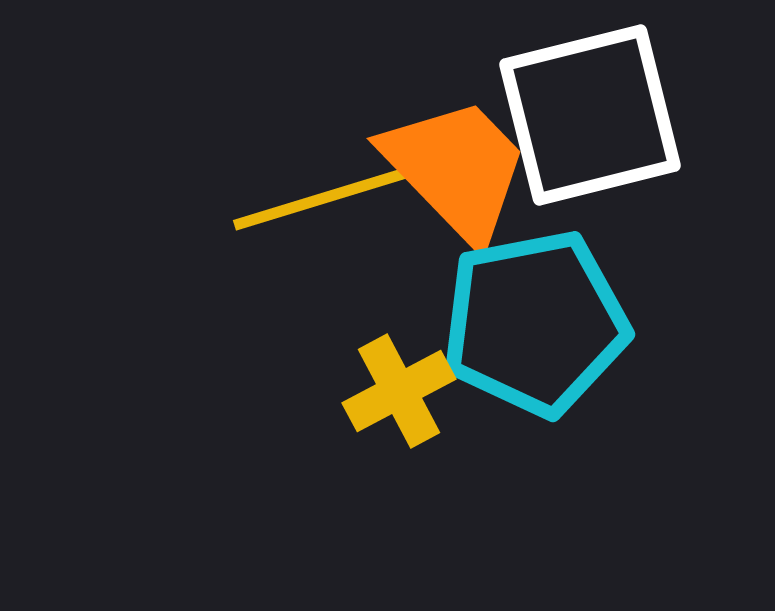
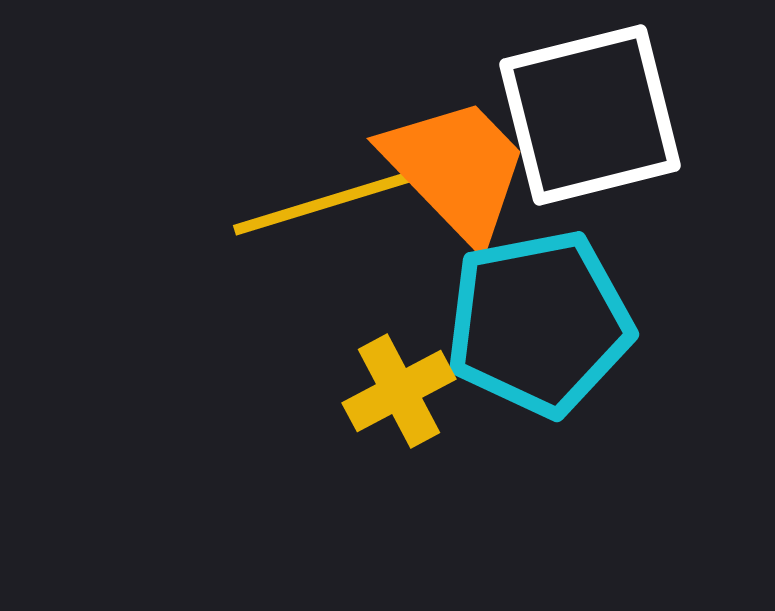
yellow line: moved 5 px down
cyan pentagon: moved 4 px right
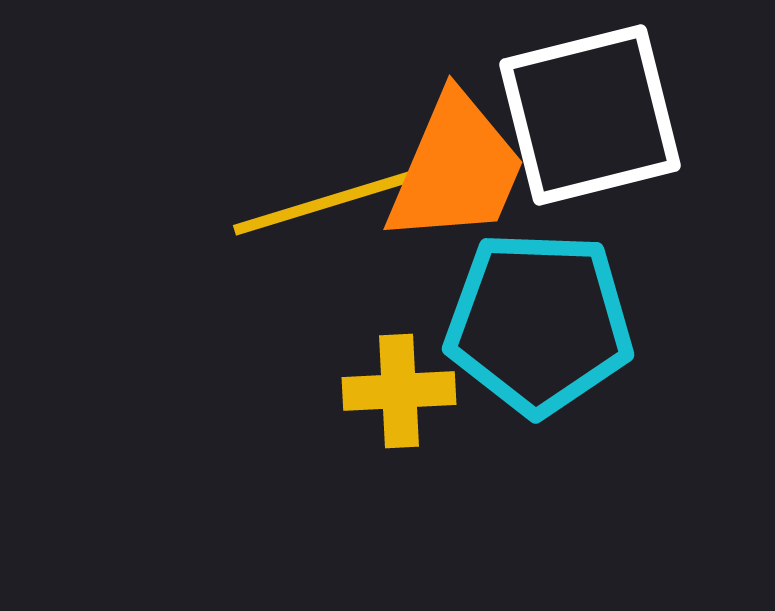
orange trapezoid: rotated 67 degrees clockwise
cyan pentagon: rotated 13 degrees clockwise
yellow cross: rotated 25 degrees clockwise
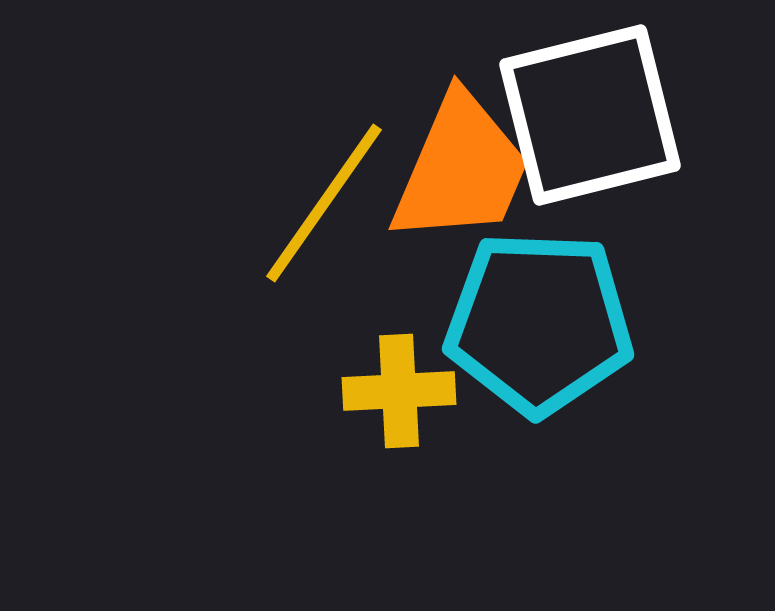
orange trapezoid: moved 5 px right
yellow line: rotated 38 degrees counterclockwise
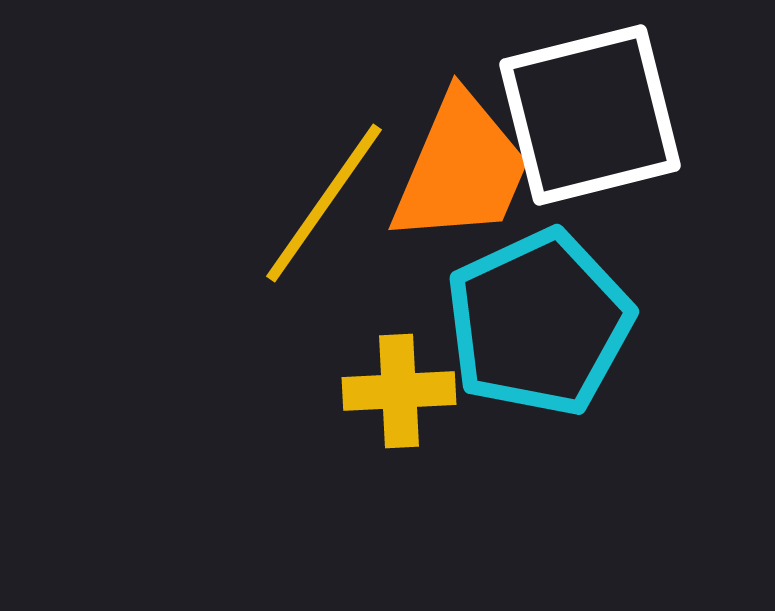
cyan pentagon: rotated 27 degrees counterclockwise
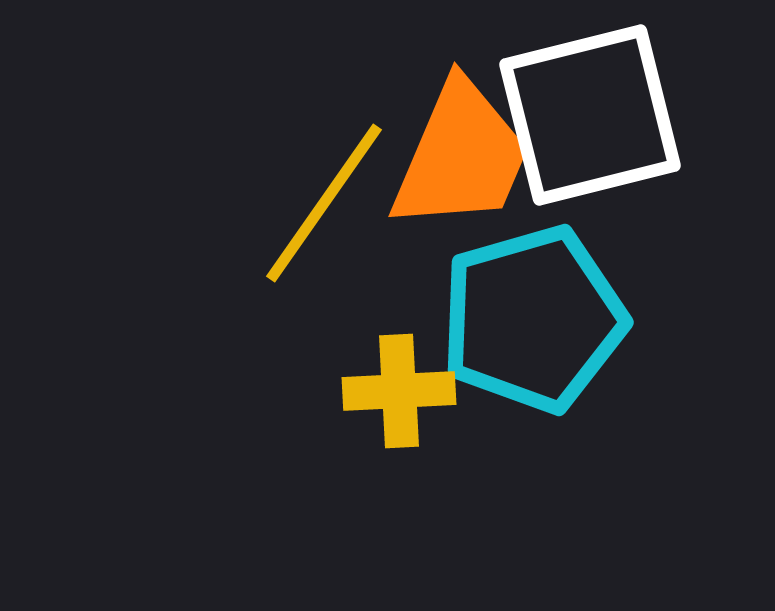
orange trapezoid: moved 13 px up
cyan pentagon: moved 6 px left, 4 px up; rotated 9 degrees clockwise
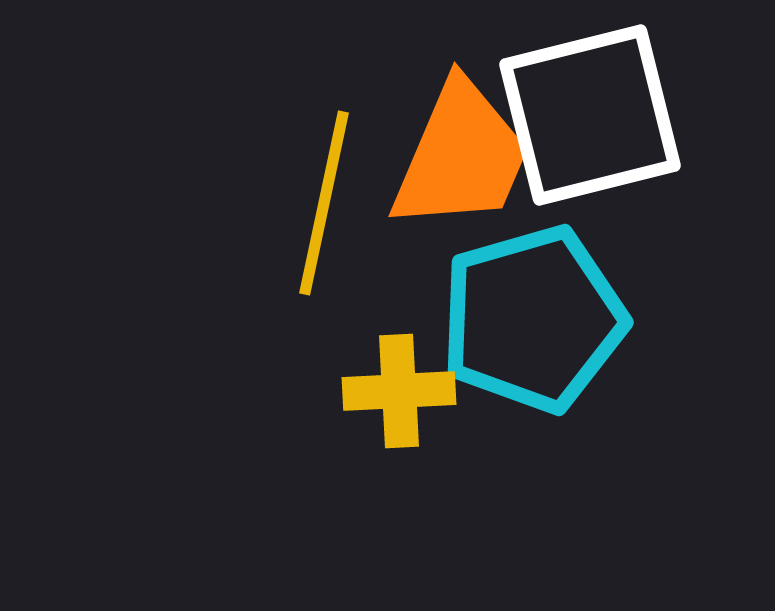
yellow line: rotated 23 degrees counterclockwise
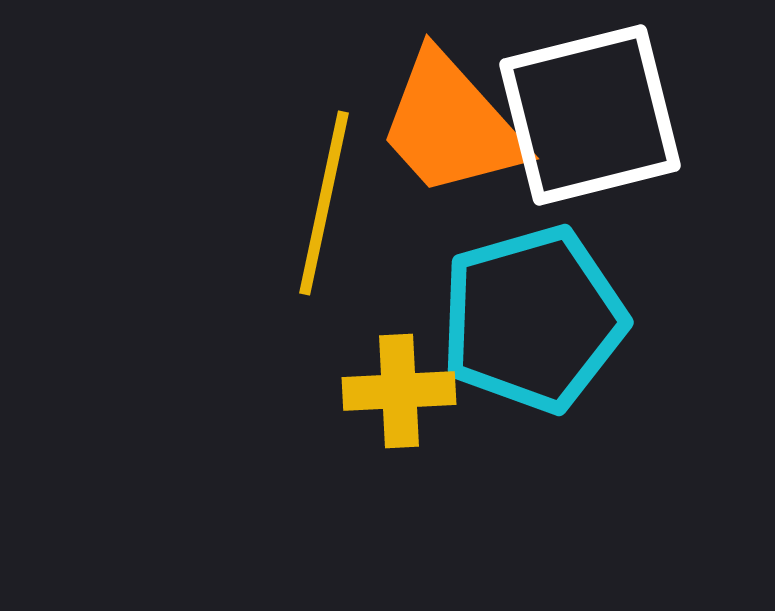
orange trapezoid: moved 10 px left, 31 px up; rotated 115 degrees clockwise
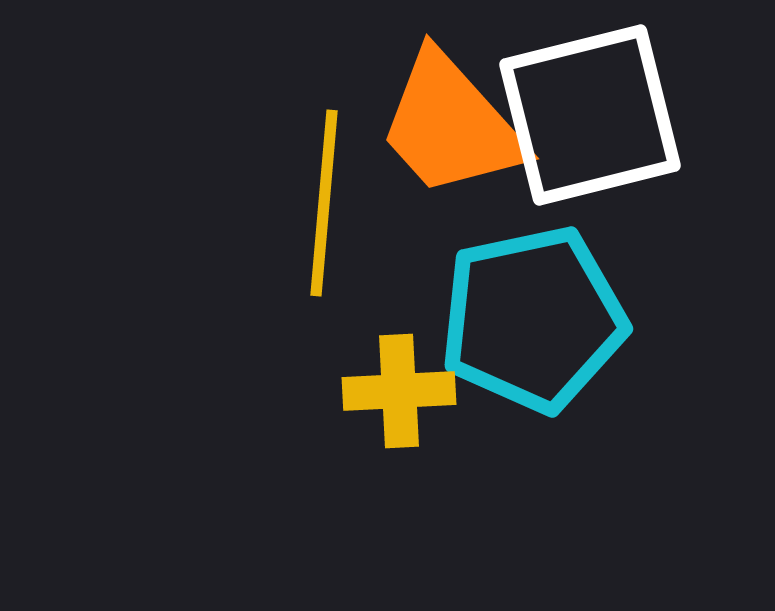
yellow line: rotated 7 degrees counterclockwise
cyan pentagon: rotated 4 degrees clockwise
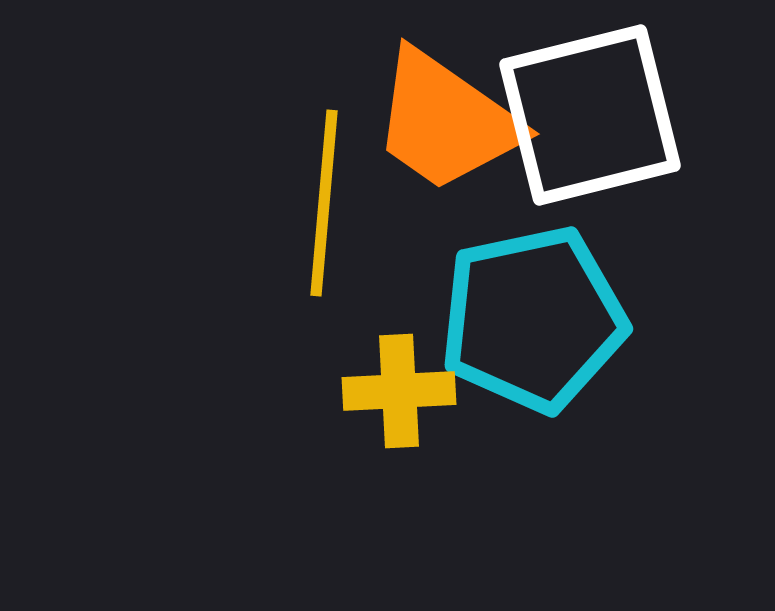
orange trapezoid: moved 5 px left, 4 px up; rotated 13 degrees counterclockwise
